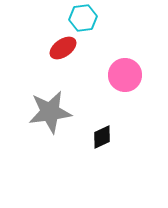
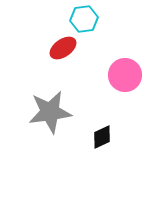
cyan hexagon: moved 1 px right, 1 px down
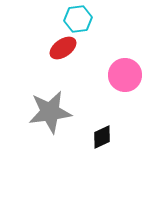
cyan hexagon: moved 6 px left
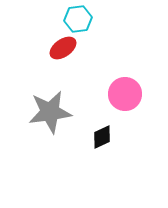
pink circle: moved 19 px down
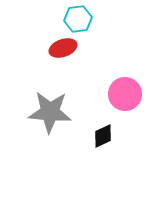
red ellipse: rotated 16 degrees clockwise
gray star: rotated 12 degrees clockwise
black diamond: moved 1 px right, 1 px up
